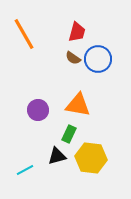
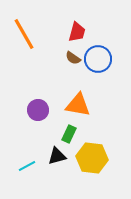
yellow hexagon: moved 1 px right
cyan line: moved 2 px right, 4 px up
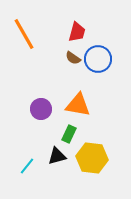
purple circle: moved 3 px right, 1 px up
cyan line: rotated 24 degrees counterclockwise
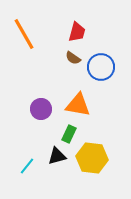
blue circle: moved 3 px right, 8 px down
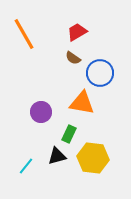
red trapezoid: rotated 135 degrees counterclockwise
blue circle: moved 1 px left, 6 px down
orange triangle: moved 4 px right, 2 px up
purple circle: moved 3 px down
yellow hexagon: moved 1 px right
cyan line: moved 1 px left
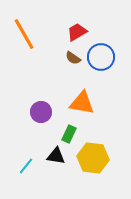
blue circle: moved 1 px right, 16 px up
black triangle: moved 1 px left; rotated 24 degrees clockwise
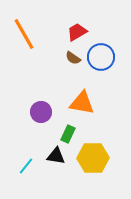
green rectangle: moved 1 px left
yellow hexagon: rotated 8 degrees counterclockwise
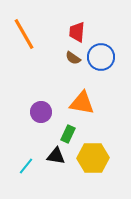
red trapezoid: rotated 55 degrees counterclockwise
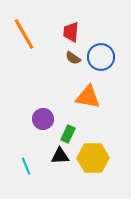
red trapezoid: moved 6 px left
orange triangle: moved 6 px right, 6 px up
purple circle: moved 2 px right, 7 px down
black triangle: moved 4 px right; rotated 12 degrees counterclockwise
cyan line: rotated 60 degrees counterclockwise
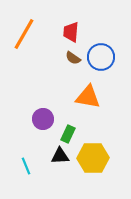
orange line: rotated 60 degrees clockwise
